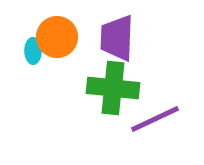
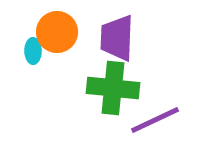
orange circle: moved 5 px up
purple line: moved 1 px down
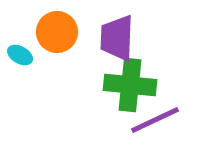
cyan ellipse: moved 13 px left, 4 px down; rotated 60 degrees counterclockwise
green cross: moved 17 px right, 3 px up
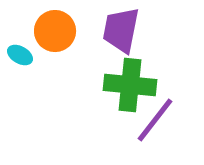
orange circle: moved 2 px left, 1 px up
purple trapezoid: moved 4 px right, 8 px up; rotated 9 degrees clockwise
purple line: rotated 27 degrees counterclockwise
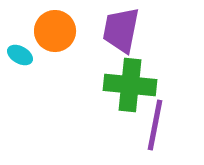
purple line: moved 5 px down; rotated 27 degrees counterclockwise
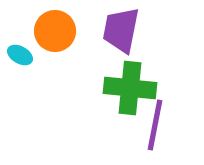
green cross: moved 3 px down
